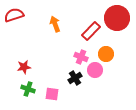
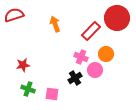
red star: moved 1 px left, 2 px up
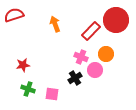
red circle: moved 1 px left, 2 px down
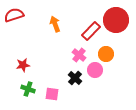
pink cross: moved 2 px left, 2 px up; rotated 16 degrees clockwise
black cross: rotated 16 degrees counterclockwise
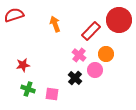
red circle: moved 3 px right
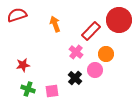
red semicircle: moved 3 px right
pink cross: moved 3 px left, 3 px up
pink square: moved 3 px up; rotated 16 degrees counterclockwise
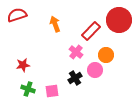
orange circle: moved 1 px down
black cross: rotated 16 degrees clockwise
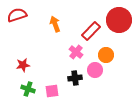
black cross: rotated 24 degrees clockwise
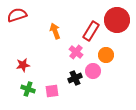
red circle: moved 2 px left
orange arrow: moved 7 px down
red rectangle: rotated 12 degrees counterclockwise
pink circle: moved 2 px left, 1 px down
black cross: rotated 16 degrees counterclockwise
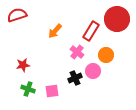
red circle: moved 1 px up
orange arrow: rotated 119 degrees counterclockwise
pink cross: moved 1 px right
